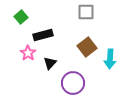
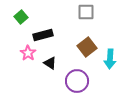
black triangle: rotated 40 degrees counterclockwise
purple circle: moved 4 px right, 2 px up
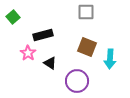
green square: moved 8 px left
brown square: rotated 30 degrees counterclockwise
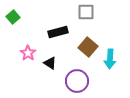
black rectangle: moved 15 px right, 3 px up
brown square: moved 1 px right; rotated 18 degrees clockwise
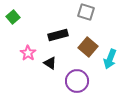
gray square: rotated 18 degrees clockwise
black rectangle: moved 3 px down
cyan arrow: rotated 18 degrees clockwise
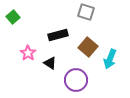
purple circle: moved 1 px left, 1 px up
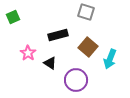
green square: rotated 16 degrees clockwise
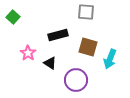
gray square: rotated 12 degrees counterclockwise
green square: rotated 24 degrees counterclockwise
brown square: rotated 24 degrees counterclockwise
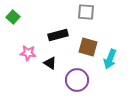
pink star: rotated 28 degrees counterclockwise
purple circle: moved 1 px right
